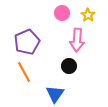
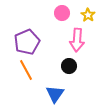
orange line: moved 2 px right, 2 px up
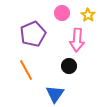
purple pentagon: moved 6 px right, 8 px up
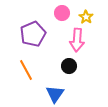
yellow star: moved 2 px left, 2 px down
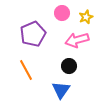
yellow star: rotated 16 degrees clockwise
pink arrow: rotated 70 degrees clockwise
blue triangle: moved 6 px right, 4 px up
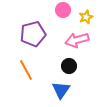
pink circle: moved 1 px right, 3 px up
purple pentagon: rotated 10 degrees clockwise
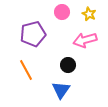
pink circle: moved 1 px left, 2 px down
yellow star: moved 3 px right, 3 px up; rotated 24 degrees counterclockwise
pink arrow: moved 8 px right
black circle: moved 1 px left, 1 px up
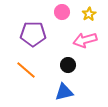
yellow star: rotated 16 degrees clockwise
purple pentagon: rotated 15 degrees clockwise
orange line: rotated 20 degrees counterclockwise
blue triangle: moved 3 px right, 2 px down; rotated 42 degrees clockwise
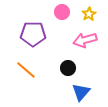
black circle: moved 3 px down
blue triangle: moved 17 px right; rotated 36 degrees counterclockwise
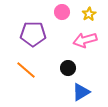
blue triangle: rotated 18 degrees clockwise
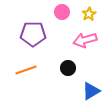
orange line: rotated 60 degrees counterclockwise
blue triangle: moved 10 px right, 1 px up
